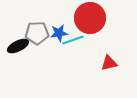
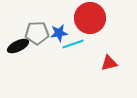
cyan line: moved 4 px down
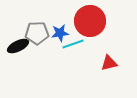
red circle: moved 3 px down
blue star: moved 1 px right
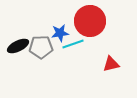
gray pentagon: moved 4 px right, 14 px down
red triangle: moved 2 px right, 1 px down
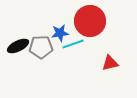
red triangle: moved 1 px left, 1 px up
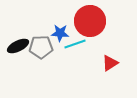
blue star: rotated 12 degrees clockwise
cyan line: moved 2 px right
red triangle: rotated 18 degrees counterclockwise
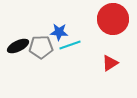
red circle: moved 23 px right, 2 px up
blue star: moved 1 px left, 1 px up
cyan line: moved 5 px left, 1 px down
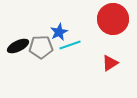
blue star: rotated 30 degrees counterclockwise
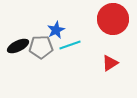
blue star: moved 3 px left, 2 px up
